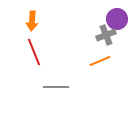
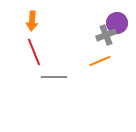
purple circle: moved 4 px down
gray line: moved 2 px left, 10 px up
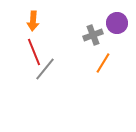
orange arrow: moved 1 px right
gray cross: moved 13 px left
orange line: moved 3 px right, 2 px down; rotated 35 degrees counterclockwise
gray line: moved 9 px left, 8 px up; rotated 50 degrees counterclockwise
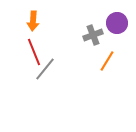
orange line: moved 4 px right, 2 px up
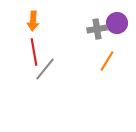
gray cross: moved 4 px right, 6 px up; rotated 12 degrees clockwise
red line: rotated 12 degrees clockwise
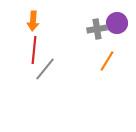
red line: moved 2 px up; rotated 16 degrees clockwise
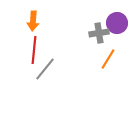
gray cross: moved 2 px right, 4 px down
orange line: moved 1 px right, 2 px up
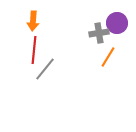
orange line: moved 2 px up
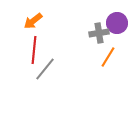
orange arrow: rotated 48 degrees clockwise
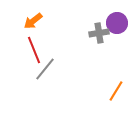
red line: rotated 28 degrees counterclockwise
orange line: moved 8 px right, 34 px down
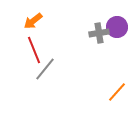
purple circle: moved 4 px down
orange line: moved 1 px right, 1 px down; rotated 10 degrees clockwise
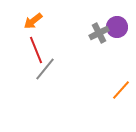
gray cross: rotated 18 degrees counterclockwise
red line: moved 2 px right
orange line: moved 4 px right, 2 px up
